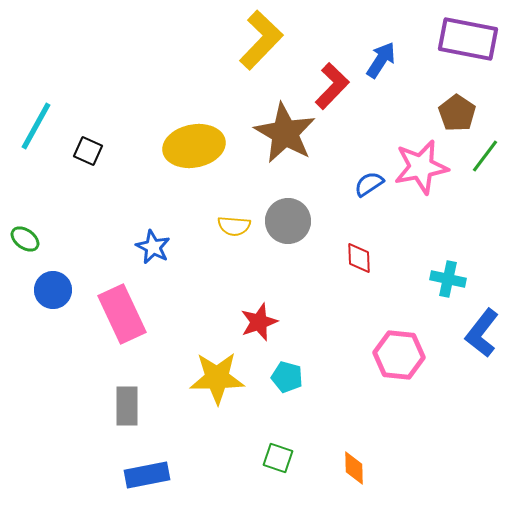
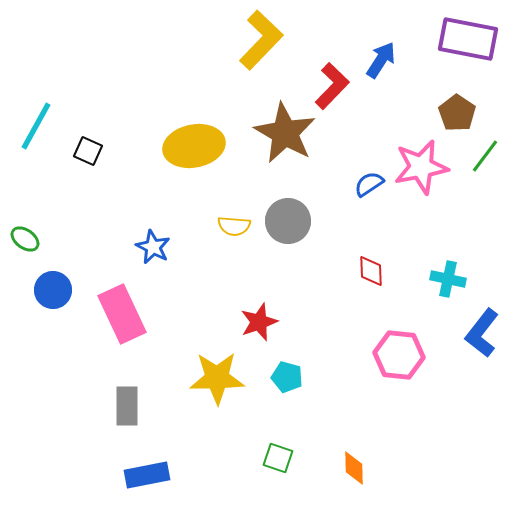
red diamond: moved 12 px right, 13 px down
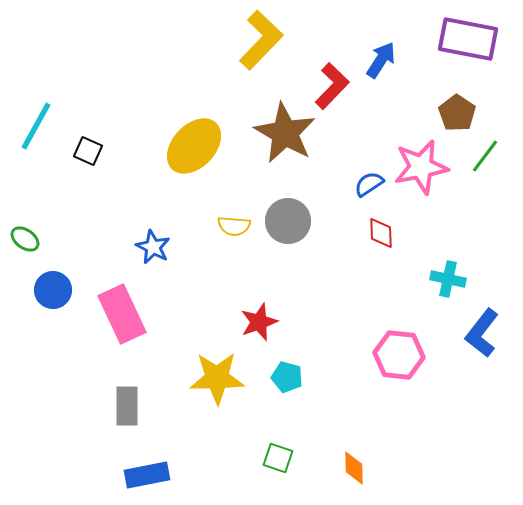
yellow ellipse: rotated 36 degrees counterclockwise
red diamond: moved 10 px right, 38 px up
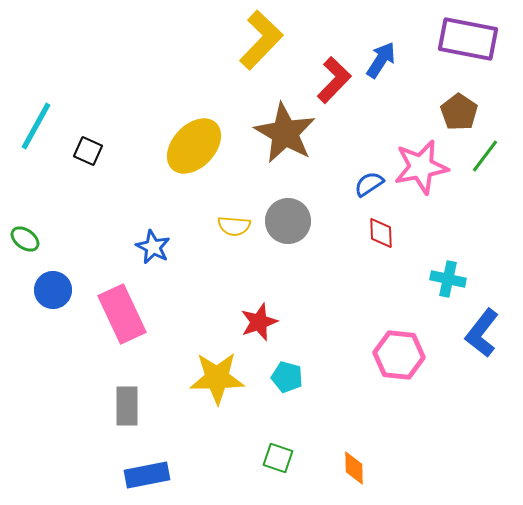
red L-shape: moved 2 px right, 6 px up
brown pentagon: moved 2 px right, 1 px up
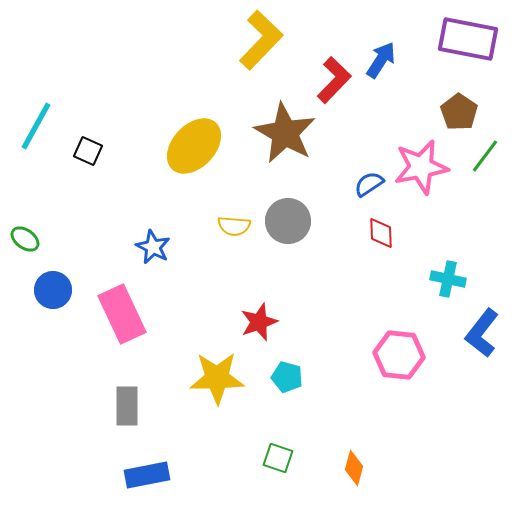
orange diamond: rotated 16 degrees clockwise
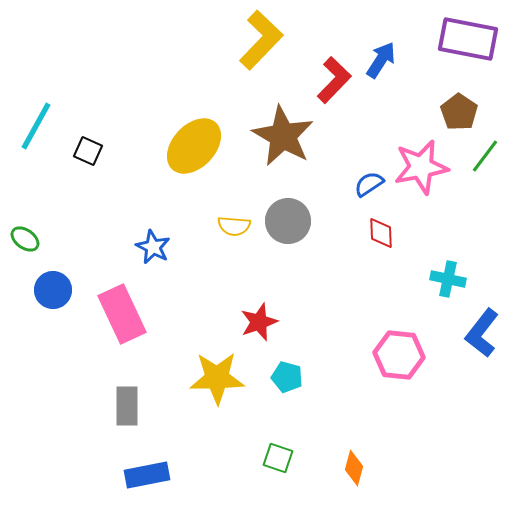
brown star: moved 2 px left, 3 px down
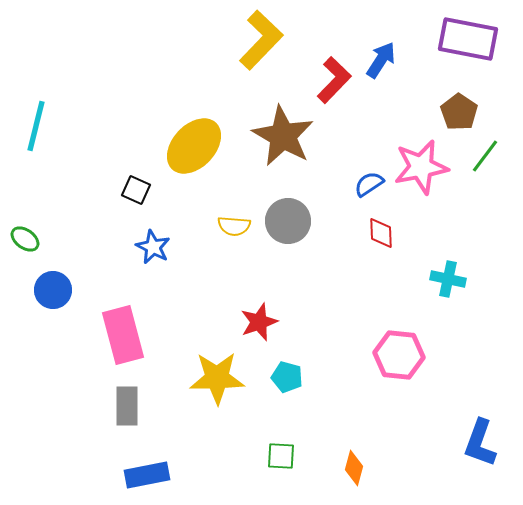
cyan line: rotated 15 degrees counterclockwise
black square: moved 48 px right, 39 px down
pink rectangle: moved 1 px right, 21 px down; rotated 10 degrees clockwise
blue L-shape: moved 2 px left, 110 px down; rotated 18 degrees counterclockwise
green square: moved 3 px right, 2 px up; rotated 16 degrees counterclockwise
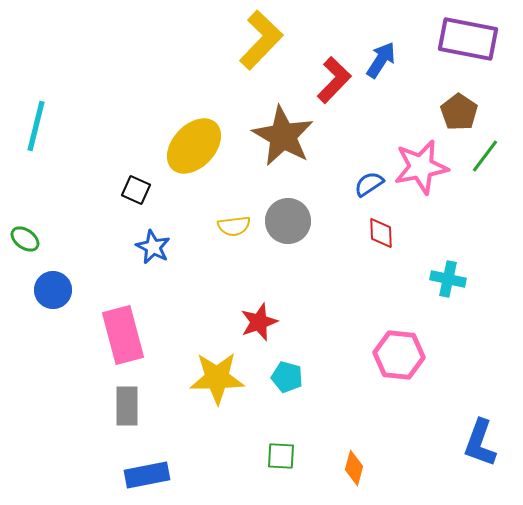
yellow semicircle: rotated 12 degrees counterclockwise
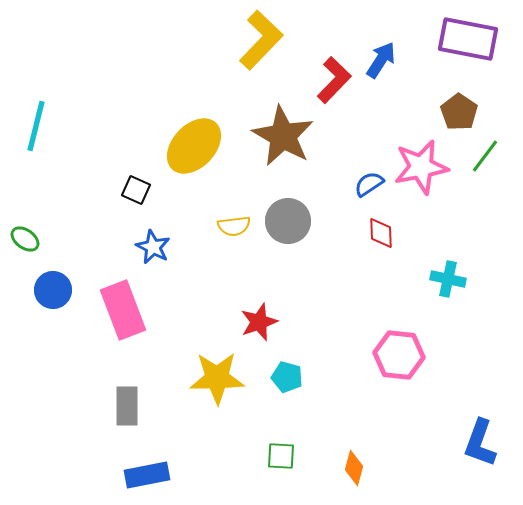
pink rectangle: moved 25 px up; rotated 6 degrees counterclockwise
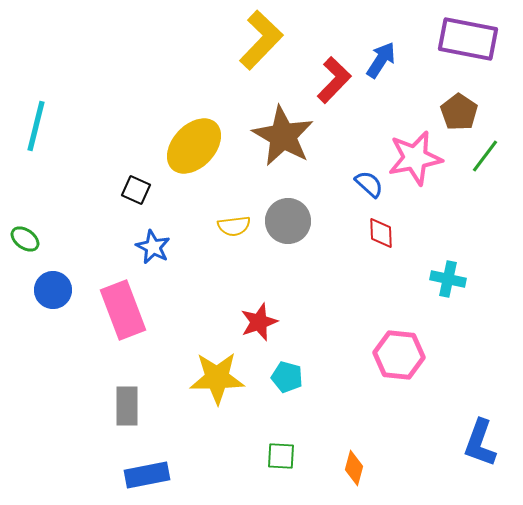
pink star: moved 6 px left, 9 px up
blue semicircle: rotated 76 degrees clockwise
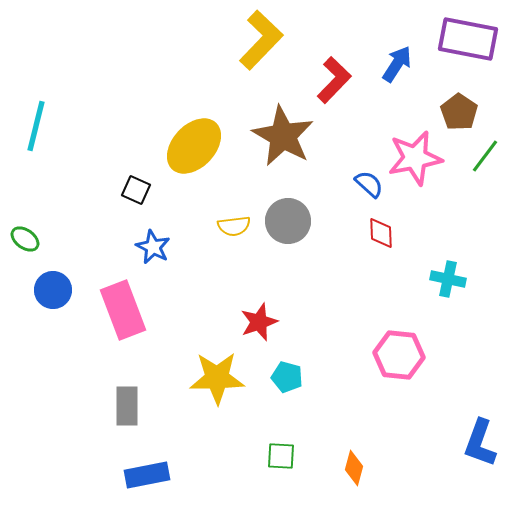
blue arrow: moved 16 px right, 4 px down
